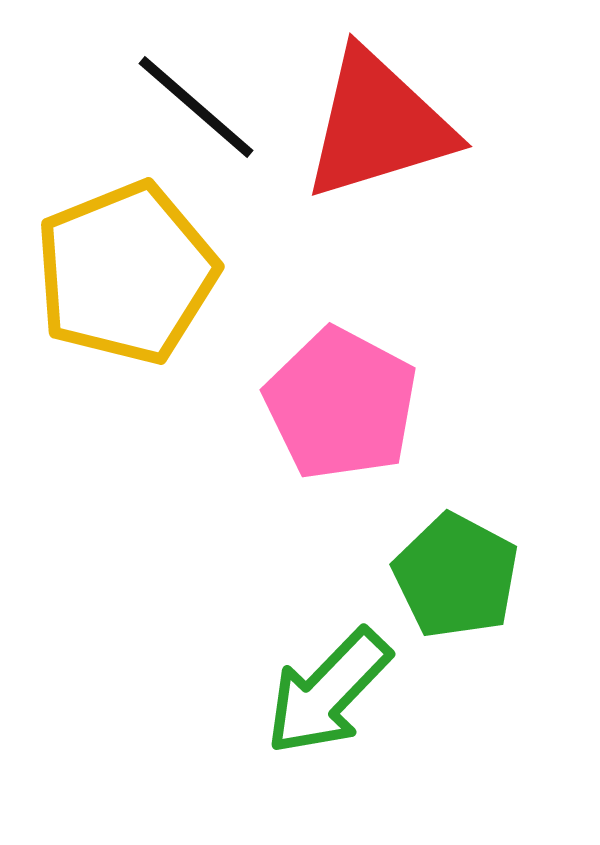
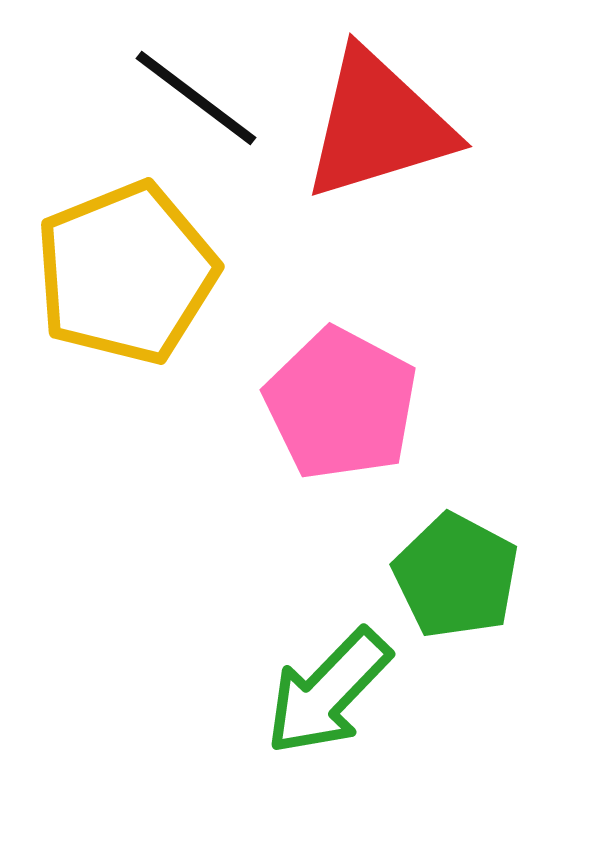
black line: moved 9 px up; rotated 4 degrees counterclockwise
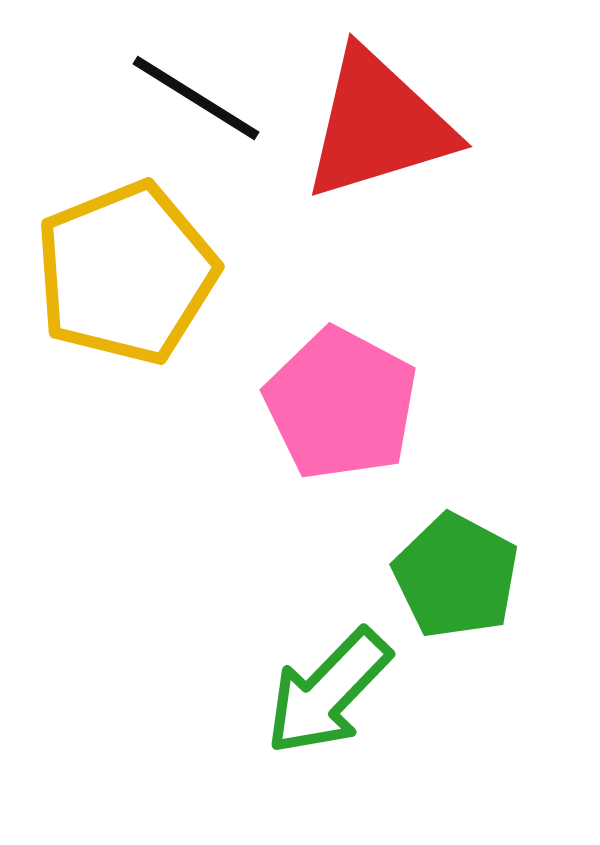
black line: rotated 5 degrees counterclockwise
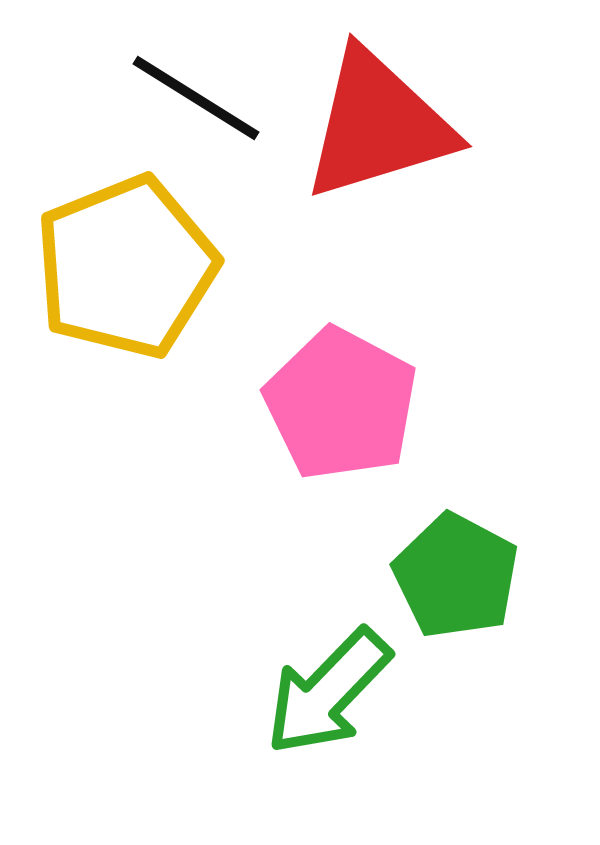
yellow pentagon: moved 6 px up
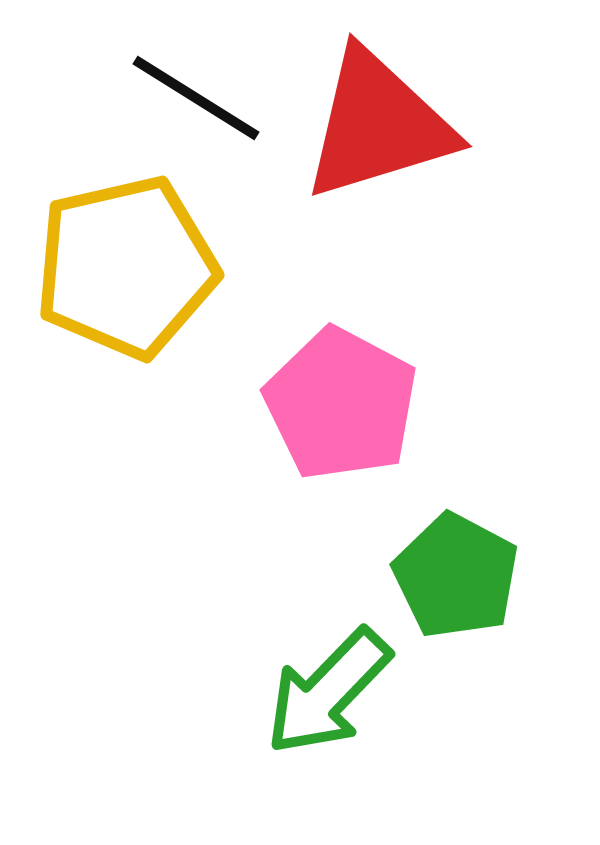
yellow pentagon: rotated 9 degrees clockwise
